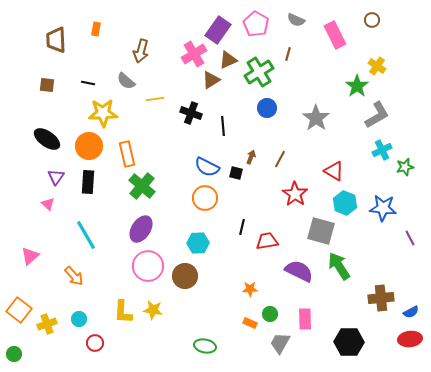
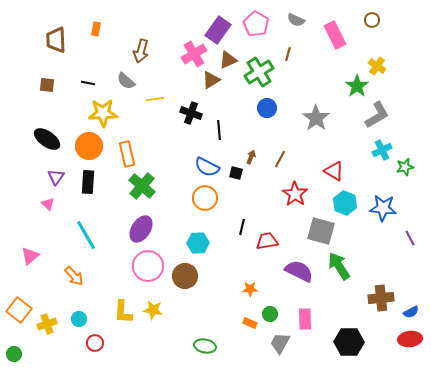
black line at (223, 126): moved 4 px left, 4 px down
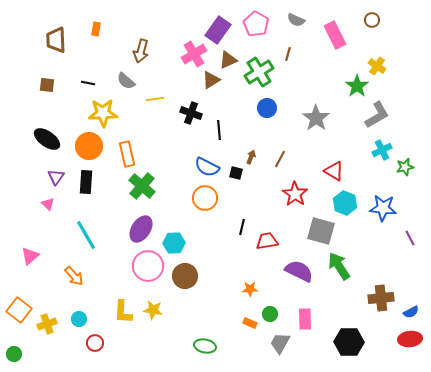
black rectangle at (88, 182): moved 2 px left
cyan hexagon at (198, 243): moved 24 px left
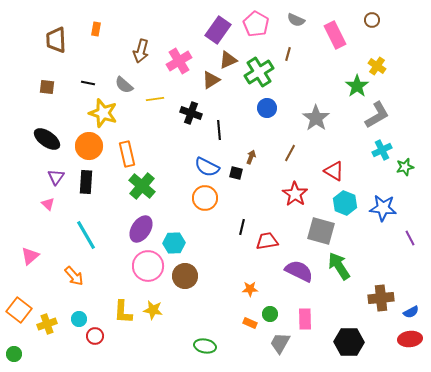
pink cross at (194, 54): moved 15 px left, 7 px down
gray semicircle at (126, 81): moved 2 px left, 4 px down
brown square at (47, 85): moved 2 px down
yellow star at (103, 113): rotated 20 degrees clockwise
brown line at (280, 159): moved 10 px right, 6 px up
red circle at (95, 343): moved 7 px up
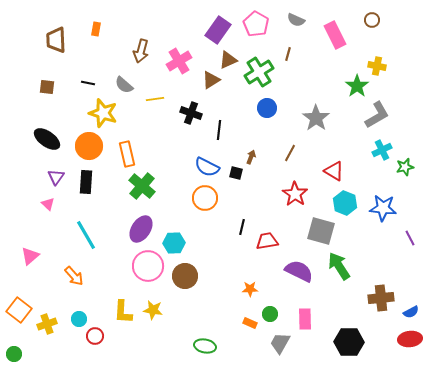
yellow cross at (377, 66): rotated 24 degrees counterclockwise
black line at (219, 130): rotated 12 degrees clockwise
